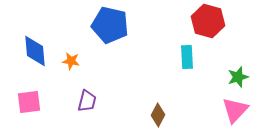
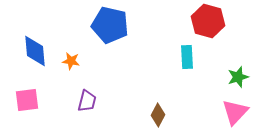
pink square: moved 2 px left, 2 px up
pink triangle: moved 2 px down
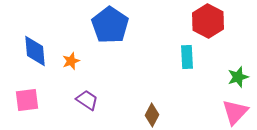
red hexagon: rotated 12 degrees clockwise
blue pentagon: rotated 21 degrees clockwise
orange star: rotated 30 degrees counterclockwise
purple trapezoid: moved 1 px up; rotated 70 degrees counterclockwise
brown diamond: moved 6 px left
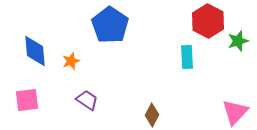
green star: moved 36 px up
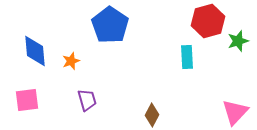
red hexagon: rotated 16 degrees clockwise
purple trapezoid: rotated 40 degrees clockwise
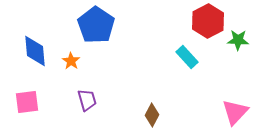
red hexagon: rotated 12 degrees counterclockwise
blue pentagon: moved 14 px left
green star: moved 1 px up; rotated 20 degrees clockwise
cyan rectangle: rotated 40 degrees counterclockwise
orange star: rotated 18 degrees counterclockwise
pink square: moved 2 px down
